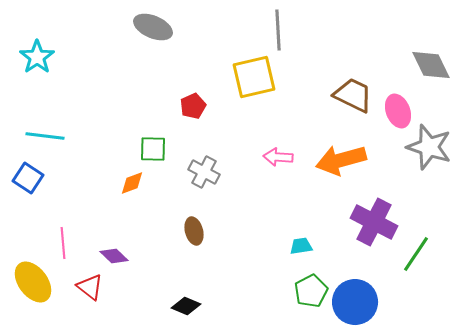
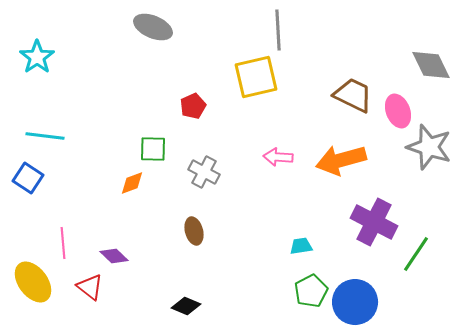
yellow square: moved 2 px right
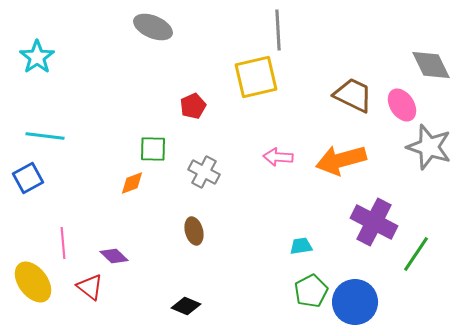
pink ellipse: moved 4 px right, 6 px up; rotated 12 degrees counterclockwise
blue square: rotated 28 degrees clockwise
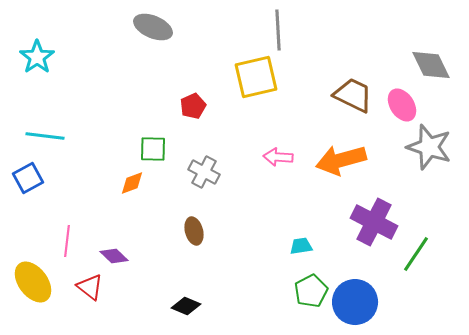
pink line: moved 4 px right, 2 px up; rotated 12 degrees clockwise
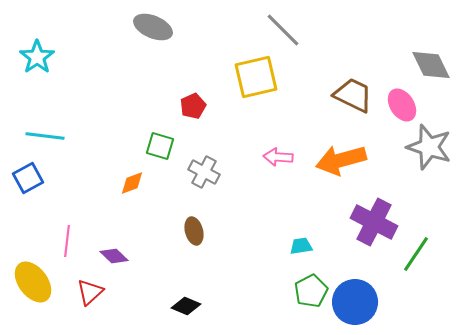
gray line: moved 5 px right; rotated 42 degrees counterclockwise
green square: moved 7 px right, 3 px up; rotated 16 degrees clockwise
red triangle: moved 5 px down; rotated 40 degrees clockwise
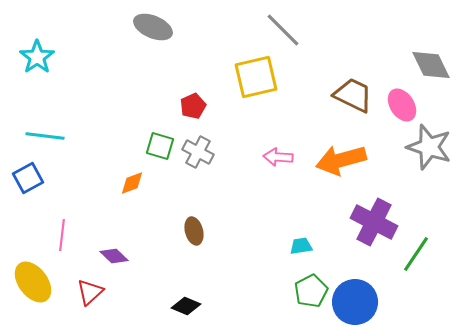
gray cross: moved 6 px left, 20 px up
pink line: moved 5 px left, 6 px up
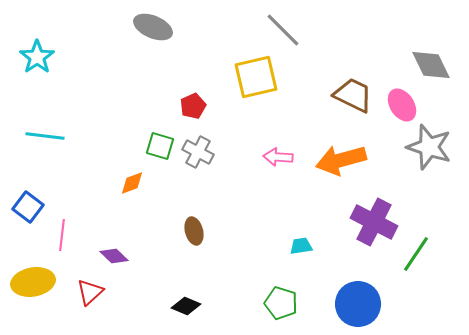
blue square: moved 29 px down; rotated 24 degrees counterclockwise
yellow ellipse: rotated 63 degrees counterclockwise
green pentagon: moved 30 px left, 12 px down; rotated 28 degrees counterclockwise
blue circle: moved 3 px right, 2 px down
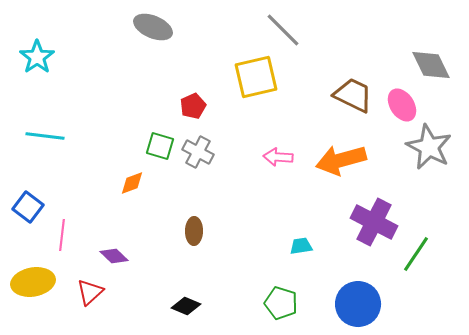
gray star: rotated 9 degrees clockwise
brown ellipse: rotated 16 degrees clockwise
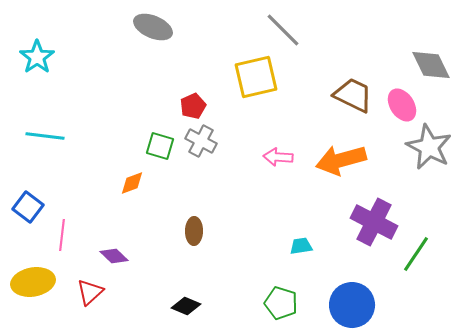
gray cross: moved 3 px right, 11 px up
blue circle: moved 6 px left, 1 px down
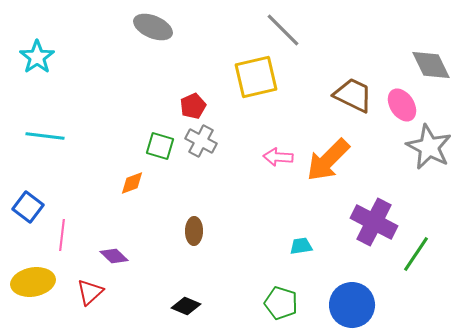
orange arrow: moved 13 px left; rotated 30 degrees counterclockwise
